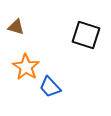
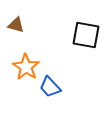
brown triangle: moved 2 px up
black square: rotated 8 degrees counterclockwise
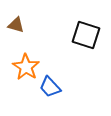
black square: rotated 8 degrees clockwise
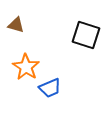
blue trapezoid: moved 1 px down; rotated 70 degrees counterclockwise
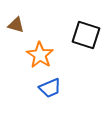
orange star: moved 14 px right, 12 px up
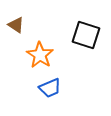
brown triangle: rotated 18 degrees clockwise
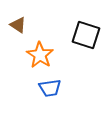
brown triangle: moved 2 px right
blue trapezoid: rotated 15 degrees clockwise
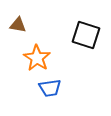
brown triangle: rotated 24 degrees counterclockwise
orange star: moved 3 px left, 3 px down
